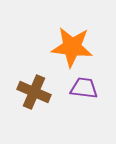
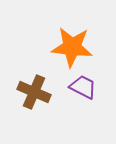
purple trapezoid: moved 1 px left, 1 px up; rotated 20 degrees clockwise
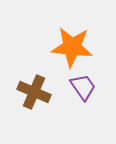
purple trapezoid: rotated 28 degrees clockwise
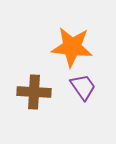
brown cross: rotated 20 degrees counterclockwise
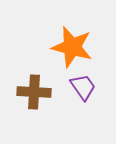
orange star: rotated 9 degrees clockwise
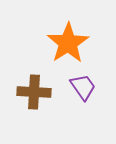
orange star: moved 4 px left, 4 px up; rotated 24 degrees clockwise
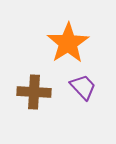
purple trapezoid: rotated 8 degrees counterclockwise
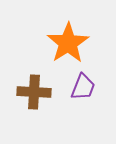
purple trapezoid: rotated 64 degrees clockwise
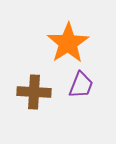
purple trapezoid: moved 2 px left, 2 px up
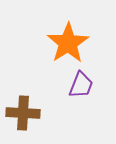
brown cross: moved 11 px left, 21 px down
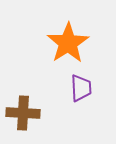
purple trapezoid: moved 3 px down; rotated 24 degrees counterclockwise
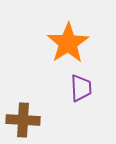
brown cross: moved 7 px down
